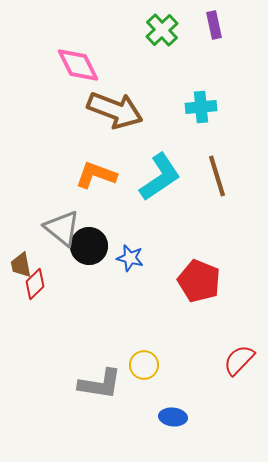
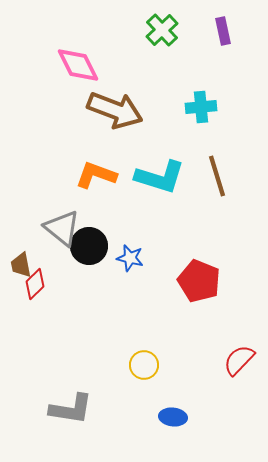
purple rectangle: moved 9 px right, 6 px down
cyan L-shape: rotated 51 degrees clockwise
gray L-shape: moved 29 px left, 25 px down
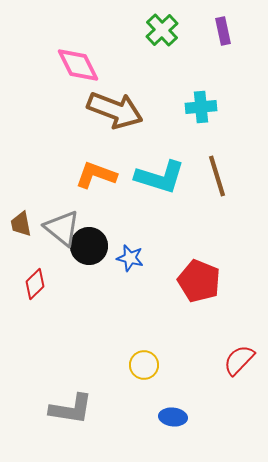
brown trapezoid: moved 41 px up
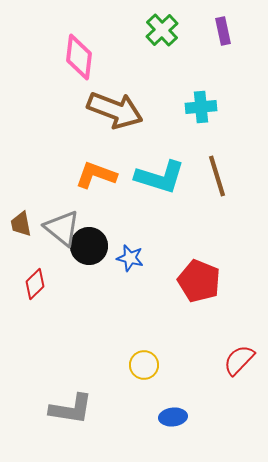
pink diamond: moved 1 px right, 8 px up; rotated 33 degrees clockwise
blue ellipse: rotated 12 degrees counterclockwise
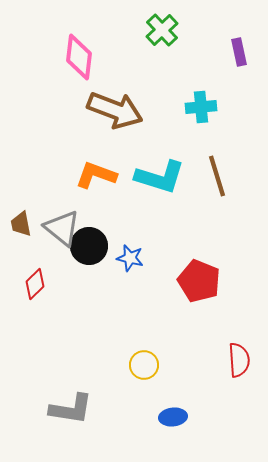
purple rectangle: moved 16 px right, 21 px down
red semicircle: rotated 132 degrees clockwise
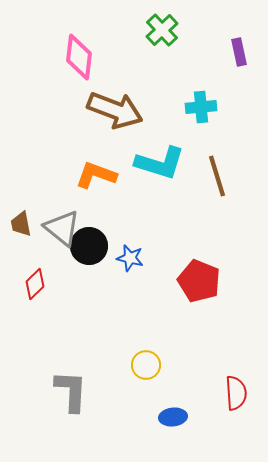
cyan L-shape: moved 14 px up
red semicircle: moved 3 px left, 33 px down
yellow circle: moved 2 px right
gray L-shape: moved 18 px up; rotated 96 degrees counterclockwise
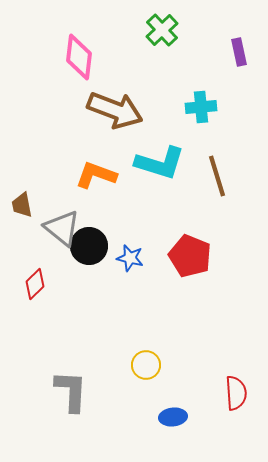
brown trapezoid: moved 1 px right, 19 px up
red pentagon: moved 9 px left, 25 px up
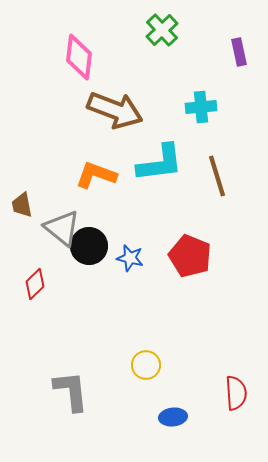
cyan L-shape: rotated 24 degrees counterclockwise
gray L-shape: rotated 9 degrees counterclockwise
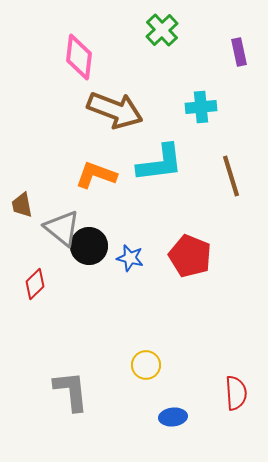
brown line: moved 14 px right
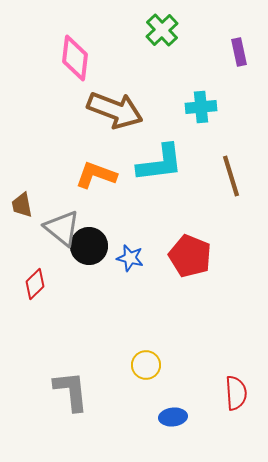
pink diamond: moved 4 px left, 1 px down
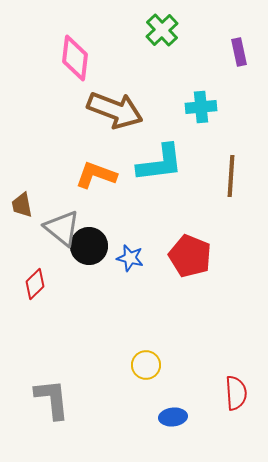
brown line: rotated 21 degrees clockwise
gray L-shape: moved 19 px left, 8 px down
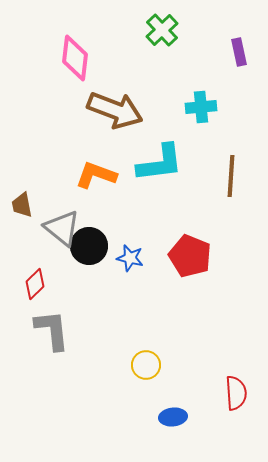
gray L-shape: moved 69 px up
